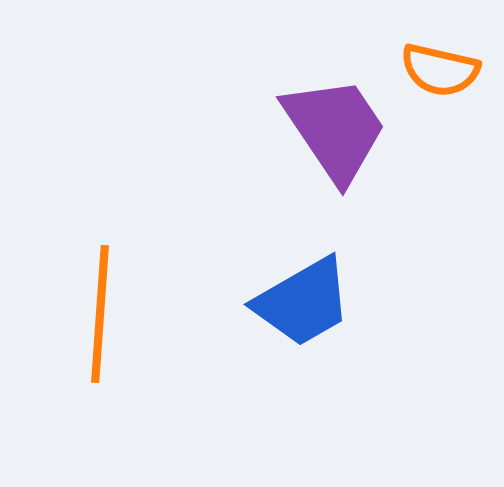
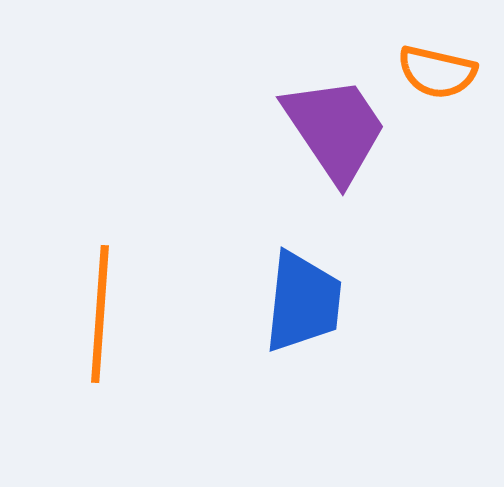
orange semicircle: moved 3 px left, 2 px down
blue trapezoid: rotated 54 degrees counterclockwise
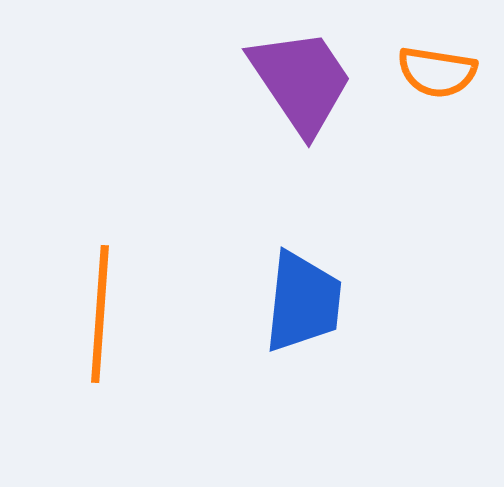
orange semicircle: rotated 4 degrees counterclockwise
purple trapezoid: moved 34 px left, 48 px up
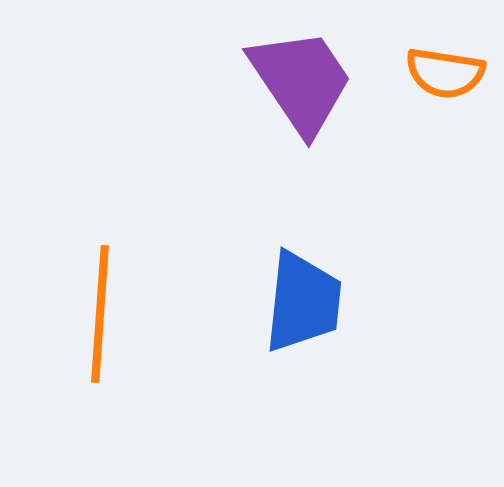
orange semicircle: moved 8 px right, 1 px down
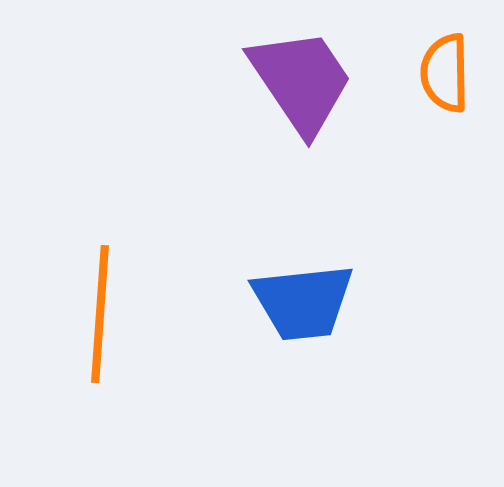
orange semicircle: rotated 80 degrees clockwise
blue trapezoid: rotated 78 degrees clockwise
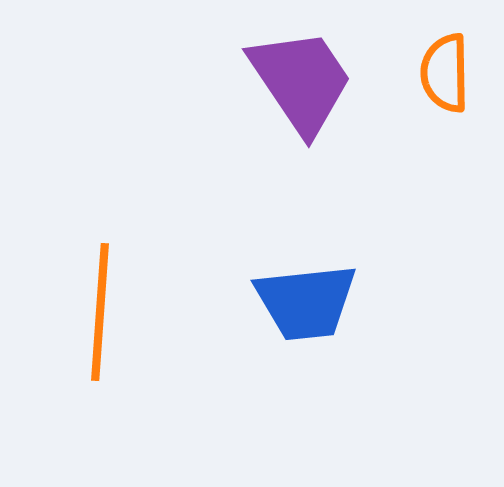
blue trapezoid: moved 3 px right
orange line: moved 2 px up
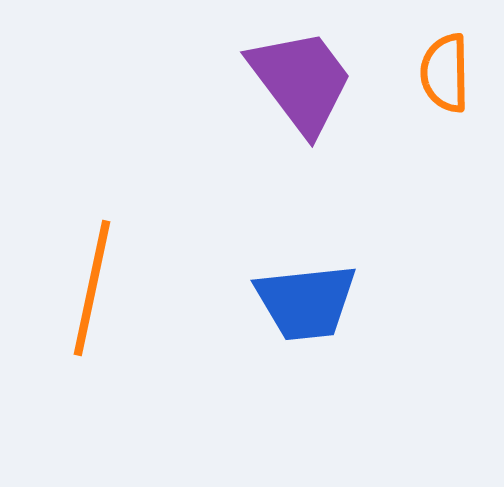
purple trapezoid: rotated 3 degrees counterclockwise
orange line: moved 8 px left, 24 px up; rotated 8 degrees clockwise
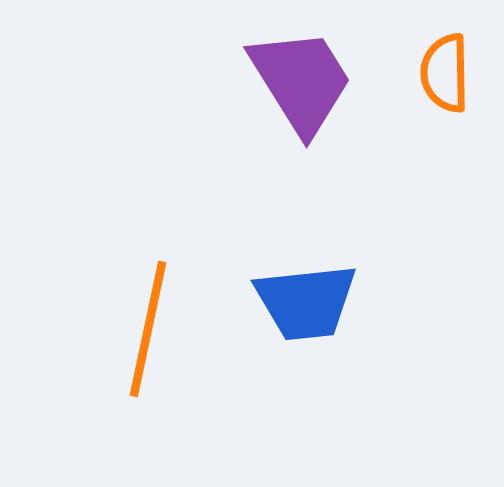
purple trapezoid: rotated 5 degrees clockwise
orange line: moved 56 px right, 41 px down
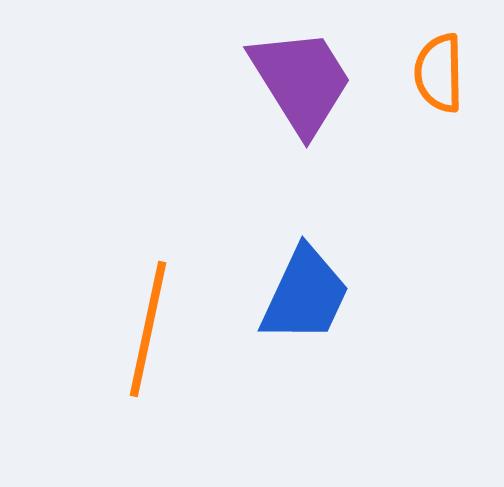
orange semicircle: moved 6 px left
blue trapezoid: moved 1 px left, 7 px up; rotated 59 degrees counterclockwise
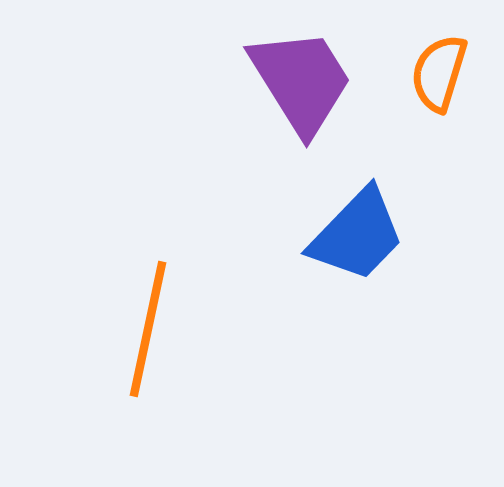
orange semicircle: rotated 18 degrees clockwise
blue trapezoid: moved 52 px right, 60 px up; rotated 19 degrees clockwise
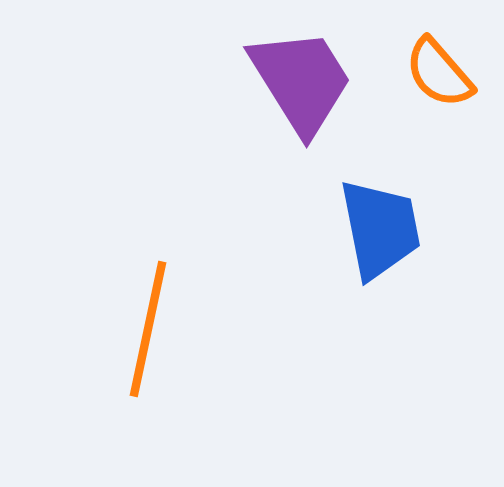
orange semicircle: rotated 58 degrees counterclockwise
blue trapezoid: moved 23 px right, 6 px up; rotated 55 degrees counterclockwise
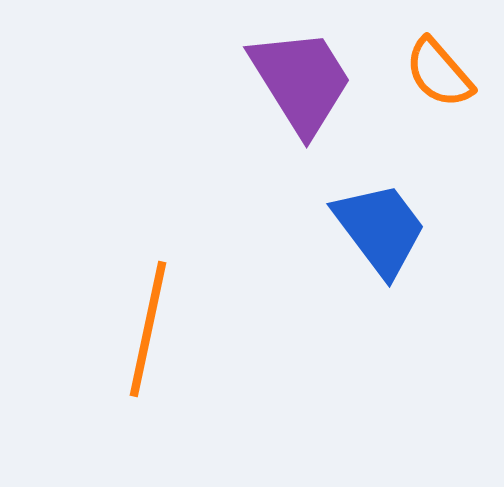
blue trapezoid: rotated 26 degrees counterclockwise
